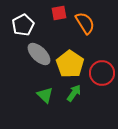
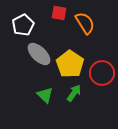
red square: rotated 21 degrees clockwise
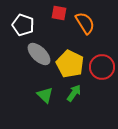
white pentagon: rotated 25 degrees counterclockwise
yellow pentagon: rotated 8 degrees counterclockwise
red circle: moved 6 px up
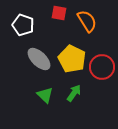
orange semicircle: moved 2 px right, 2 px up
gray ellipse: moved 5 px down
yellow pentagon: moved 2 px right, 5 px up
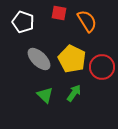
white pentagon: moved 3 px up
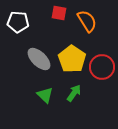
white pentagon: moved 5 px left; rotated 15 degrees counterclockwise
yellow pentagon: rotated 8 degrees clockwise
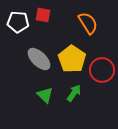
red square: moved 16 px left, 2 px down
orange semicircle: moved 1 px right, 2 px down
red circle: moved 3 px down
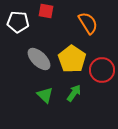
red square: moved 3 px right, 4 px up
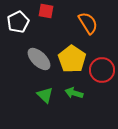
white pentagon: rotated 30 degrees counterclockwise
green arrow: rotated 108 degrees counterclockwise
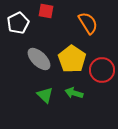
white pentagon: moved 1 px down
